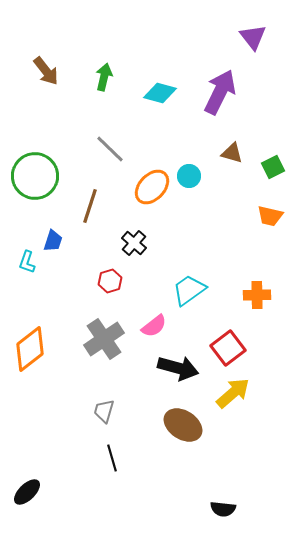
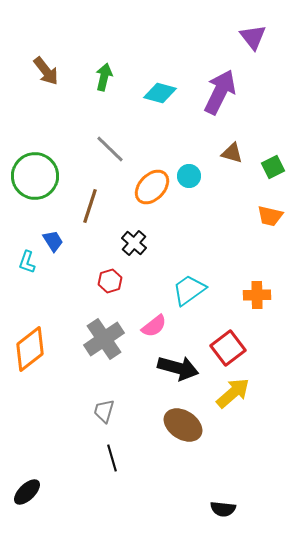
blue trapezoid: rotated 50 degrees counterclockwise
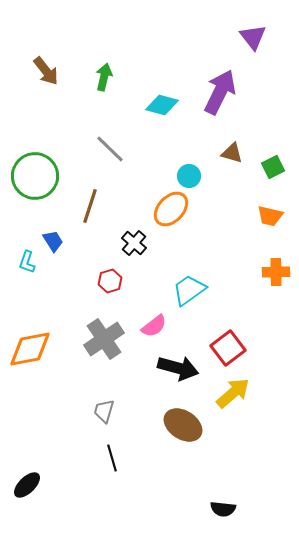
cyan diamond: moved 2 px right, 12 px down
orange ellipse: moved 19 px right, 22 px down
orange cross: moved 19 px right, 23 px up
orange diamond: rotated 27 degrees clockwise
black ellipse: moved 7 px up
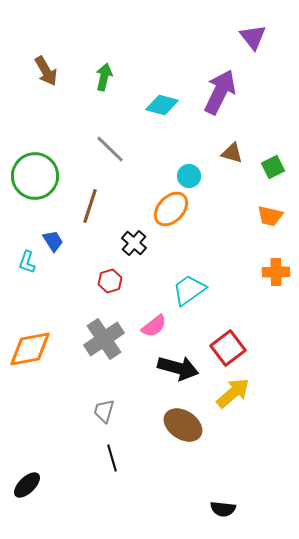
brown arrow: rotated 8 degrees clockwise
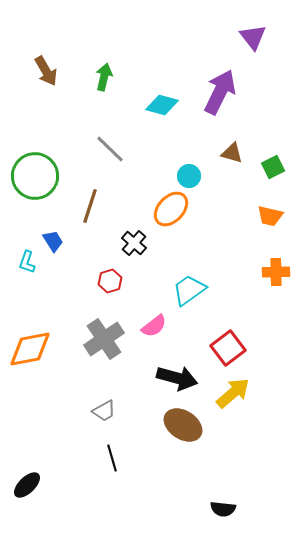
black arrow: moved 1 px left, 10 px down
gray trapezoid: rotated 135 degrees counterclockwise
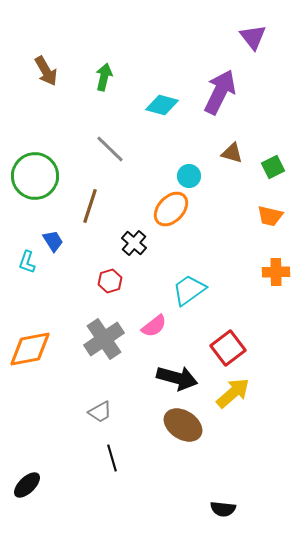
gray trapezoid: moved 4 px left, 1 px down
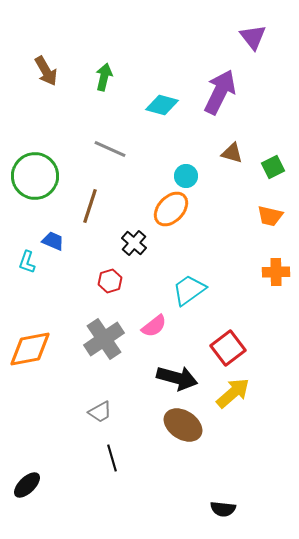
gray line: rotated 20 degrees counterclockwise
cyan circle: moved 3 px left
blue trapezoid: rotated 35 degrees counterclockwise
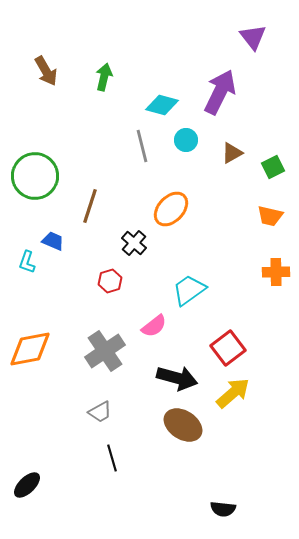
gray line: moved 32 px right, 3 px up; rotated 52 degrees clockwise
brown triangle: rotated 45 degrees counterclockwise
cyan circle: moved 36 px up
gray cross: moved 1 px right, 12 px down
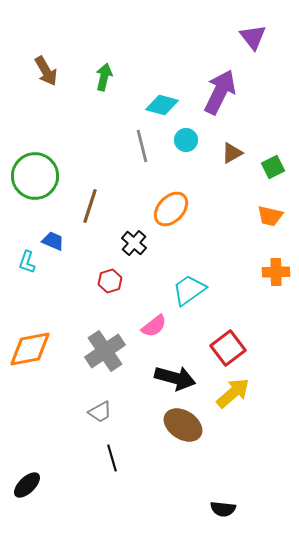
black arrow: moved 2 px left
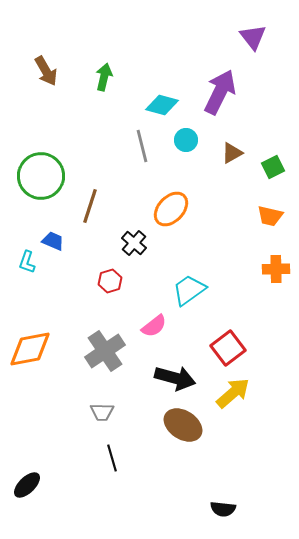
green circle: moved 6 px right
orange cross: moved 3 px up
gray trapezoid: moved 2 px right; rotated 30 degrees clockwise
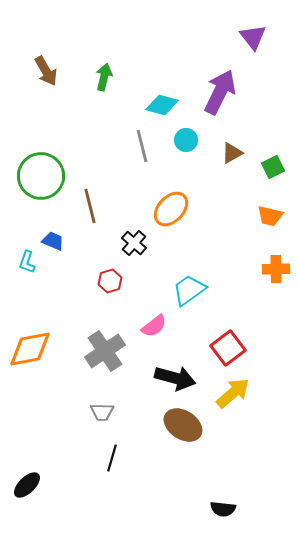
brown line: rotated 32 degrees counterclockwise
black line: rotated 32 degrees clockwise
